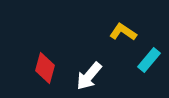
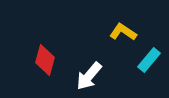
red diamond: moved 8 px up
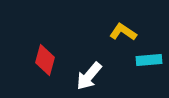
cyan rectangle: rotated 45 degrees clockwise
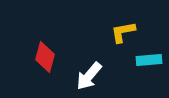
yellow L-shape: rotated 44 degrees counterclockwise
red diamond: moved 3 px up
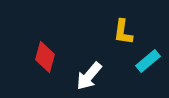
yellow L-shape: rotated 72 degrees counterclockwise
cyan rectangle: moved 1 px left, 1 px down; rotated 35 degrees counterclockwise
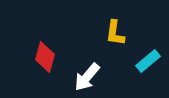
yellow L-shape: moved 8 px left, 1 px down
white arrow: moved 2 px left, 1 px down
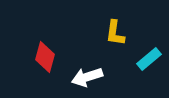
cyan rectangle: moved 1 px right, 2 px up
white arrow: rotated 32 degrees clockwise
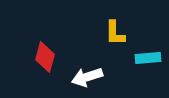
yellow L-shape: rotated 8 degrees counterclockwise
cyan rectangle: moved 1 px left, 1 px up; rotated 35 degrees clockwise
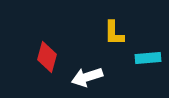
yellow L-shape: moved 1 px left
red diamond: moved 2 px right
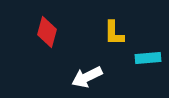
red diamond: moved 25 px up
white arrow: rotated 8 degrees counterclockwise
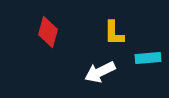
red diamond: moved 1 px right
white arrow: moved 13 px right, 5 px up
